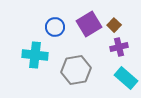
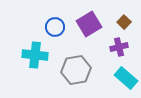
brown square: moved 10 px right, 3 px up
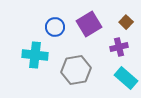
brown square: moved 2 px right
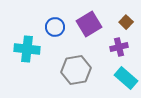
cyan cross: moved 8 px left, 6 px up
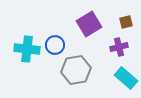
brown square: rotated 32 degrees clockwise
blue circle: moved 18 px down
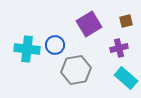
brown square: moved 1 px up
purple cross: moved 1 px down
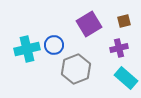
brown square: moved 2 px left
blue circle: moved 1 px left
cyan cross: rotated 20 degrees counterclockwise
gray hexagon: moved 1 px up; rotated 12 degrees counterclockwise
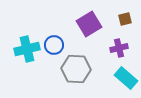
brown square: moved 1 px right, 2 px up
gray hexagon: rotated 24 degrees clockwise
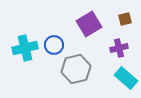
cyan cross: moved 2 px left, 1 px up
gray hexagon: rotated 16 degrees counterclockwise
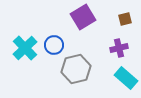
purple square: moved 6 px left, 7 px up
cyan cross: rotated 30 degrees counterclockwise
